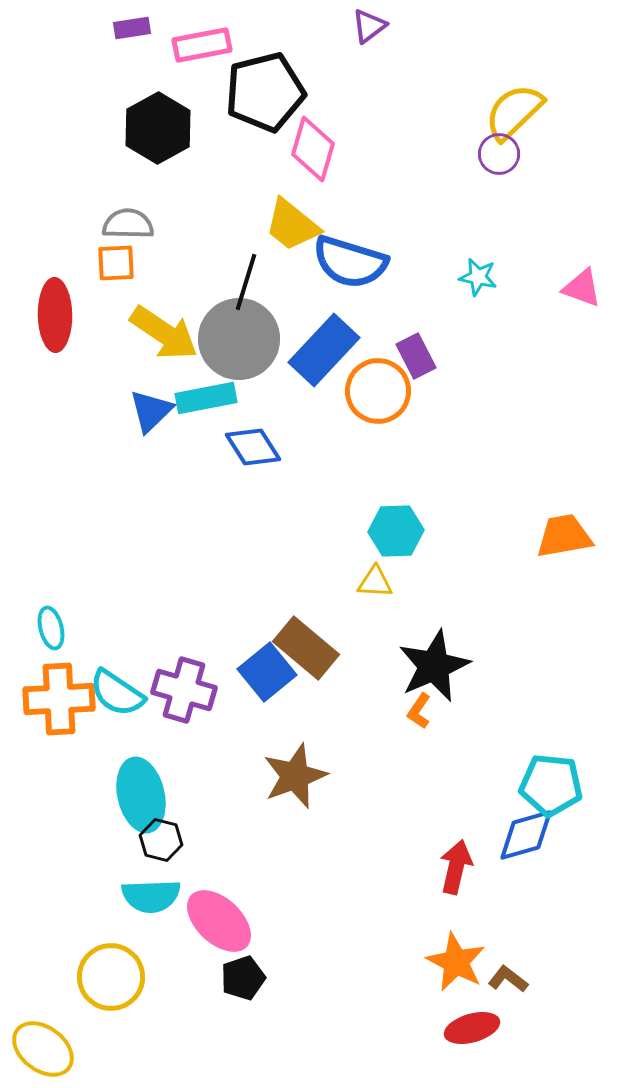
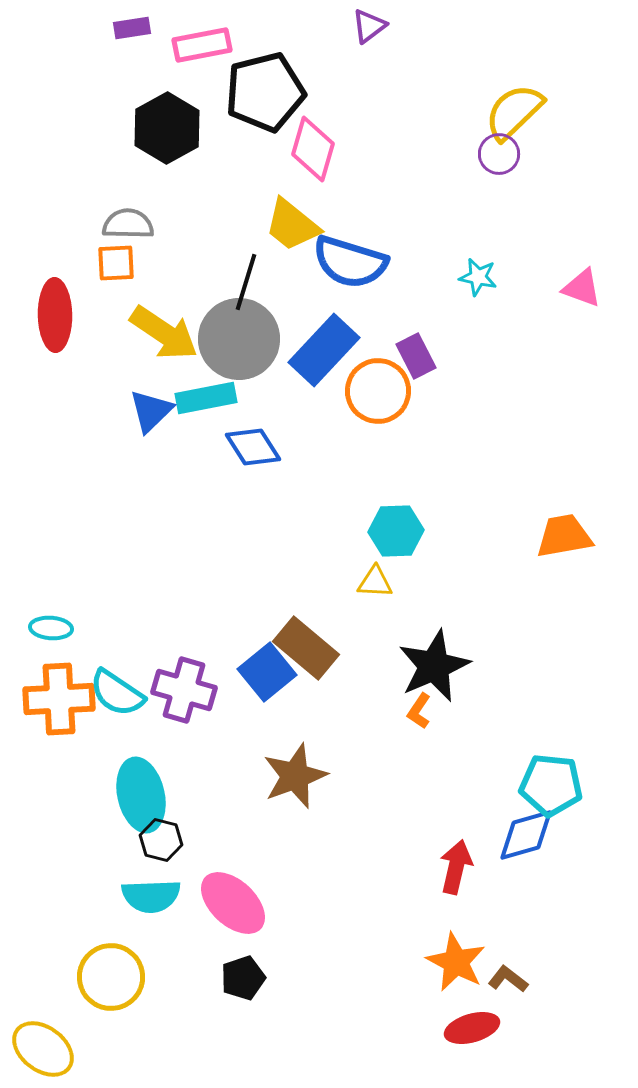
black hexagon at (158, 128): moved 9 px right
cyan ellipse at (51, 628): rotated 72 degrees counterclockwise
pink ellipse at (219, 921): moved 14 px right, 18 px up
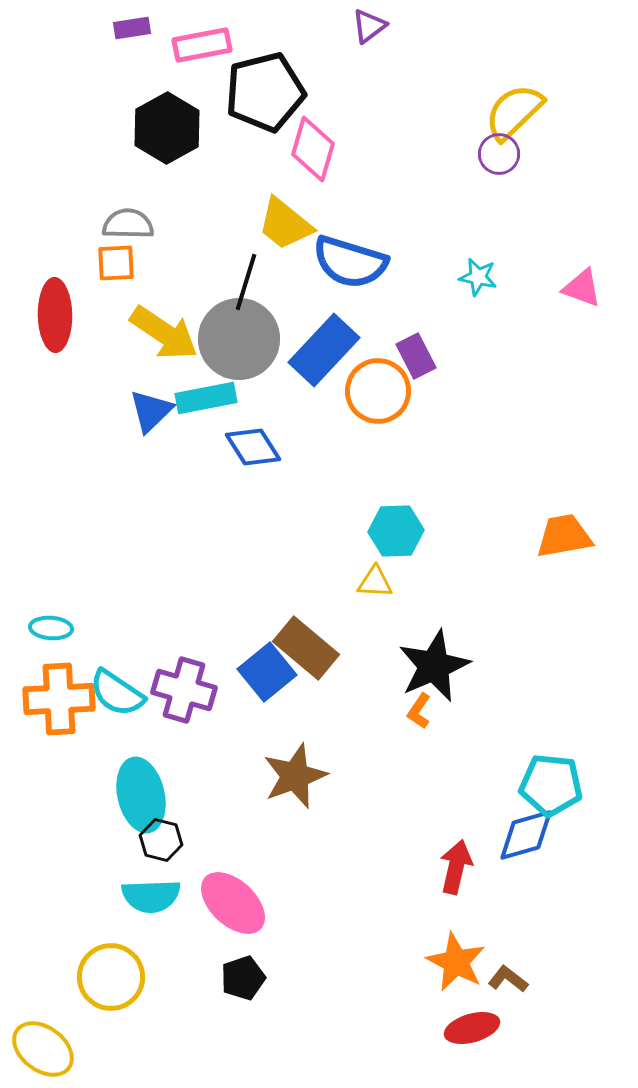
yellow trapezoid at (292, 225): moved 7 px left, 1 px up
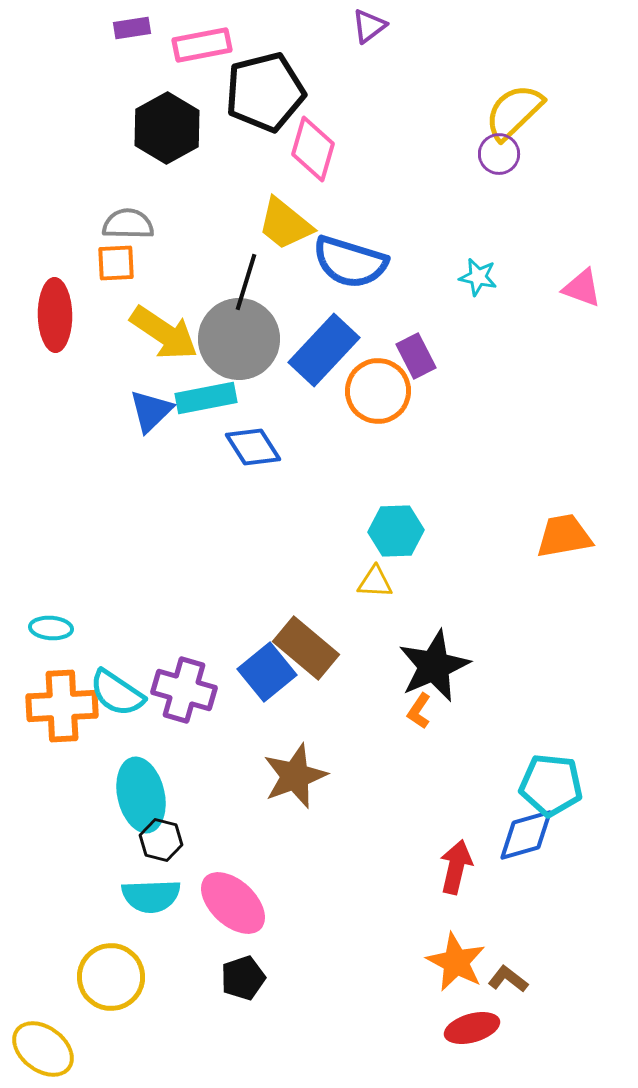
orange cross at (59, 699): moved 3 px right, 7 px down
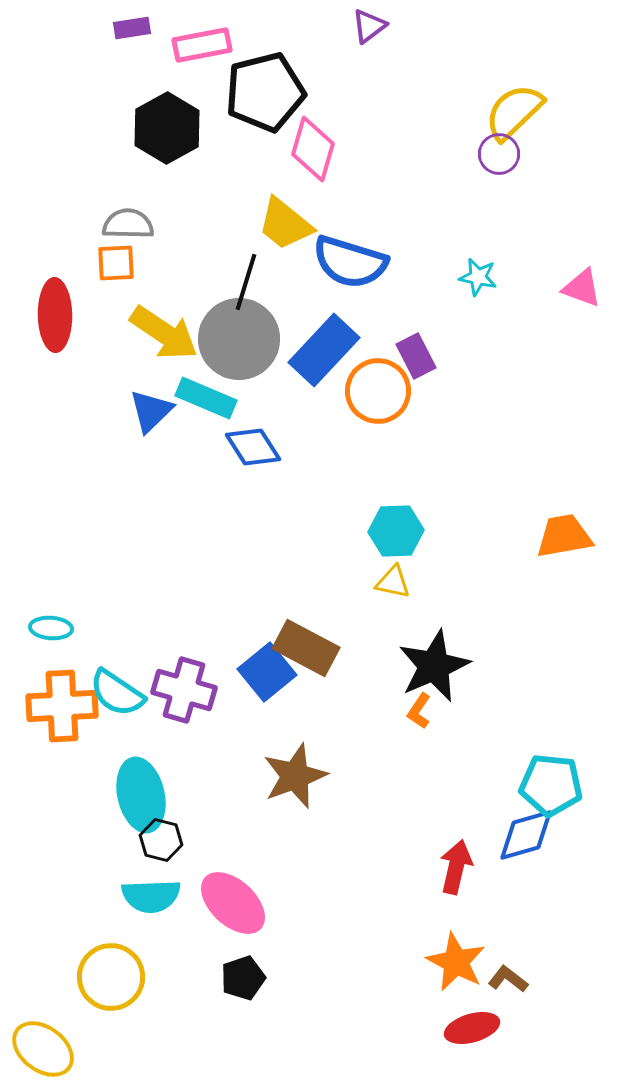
cyan rectangle at (206, 398): rotated 34 degrees clockwise
yellow triangle at (375, 582): moved 18 px right; rotated 9 degrees clockwise
brown rectangle at (306, 648): rotated 12 degrees counterclockwise
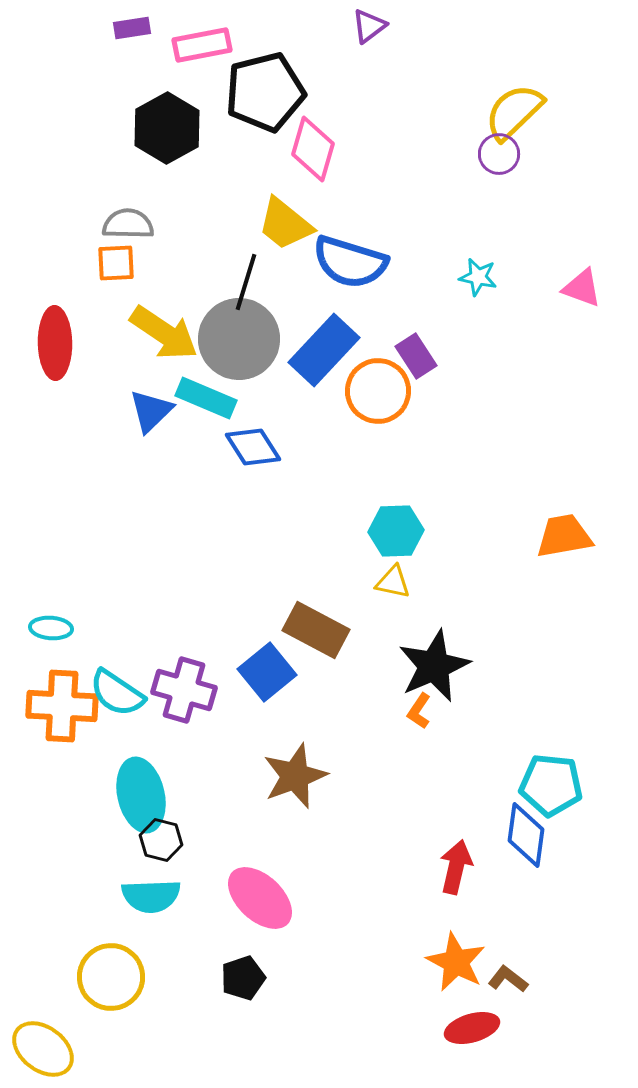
red ellipse at (55, 315): moved 28 px down
purple rectangle at (416, 356): rotated 6 degrees counterclockwise
brown rectangle at (306, 648): moved 10 px right, 18 px up
orange cross at (62, 706): rotated 6 degrees clockwise
blue diamond at (526, 835): rotated 66 degrees counterclockwise
pink ellipse at (233, 903): moved 27 px right, 5 px up
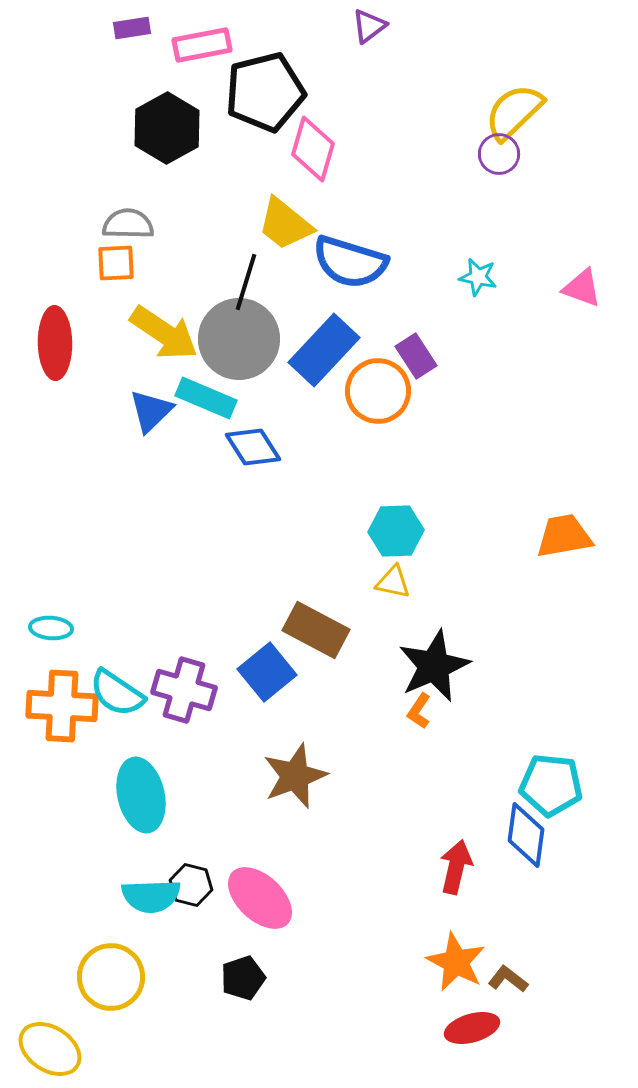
black hexagon at (161, 840): moved 30 px right, 45 px down
yellow ellipse at (43, 1049): moved 7 px right; rotated 4 degrees counterclockwise
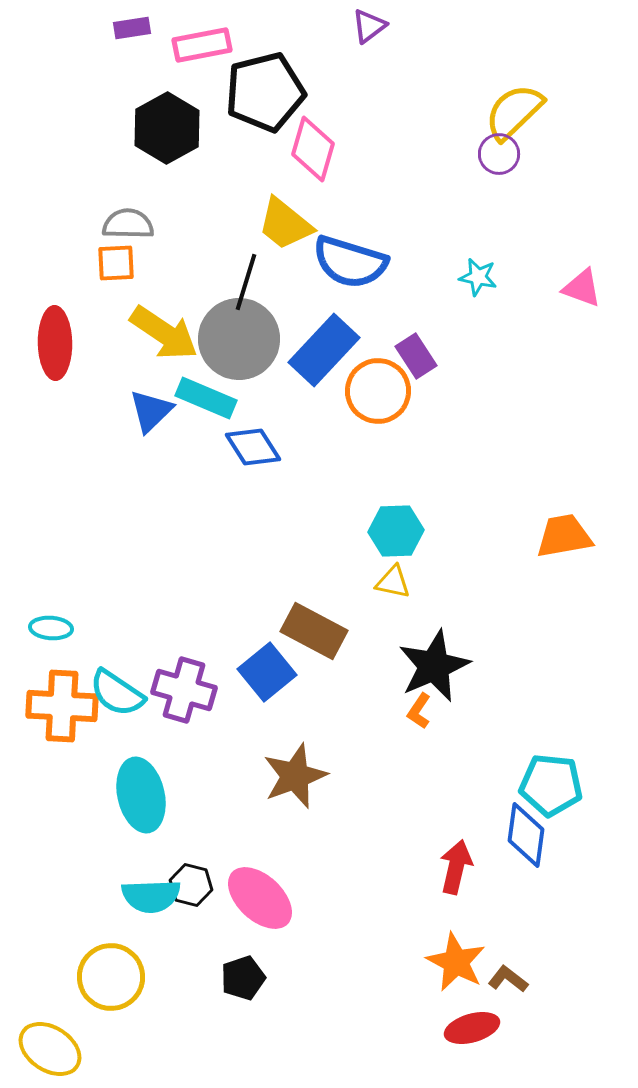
brown rectangle at (316, 630): moved 2 px left, 1 px down
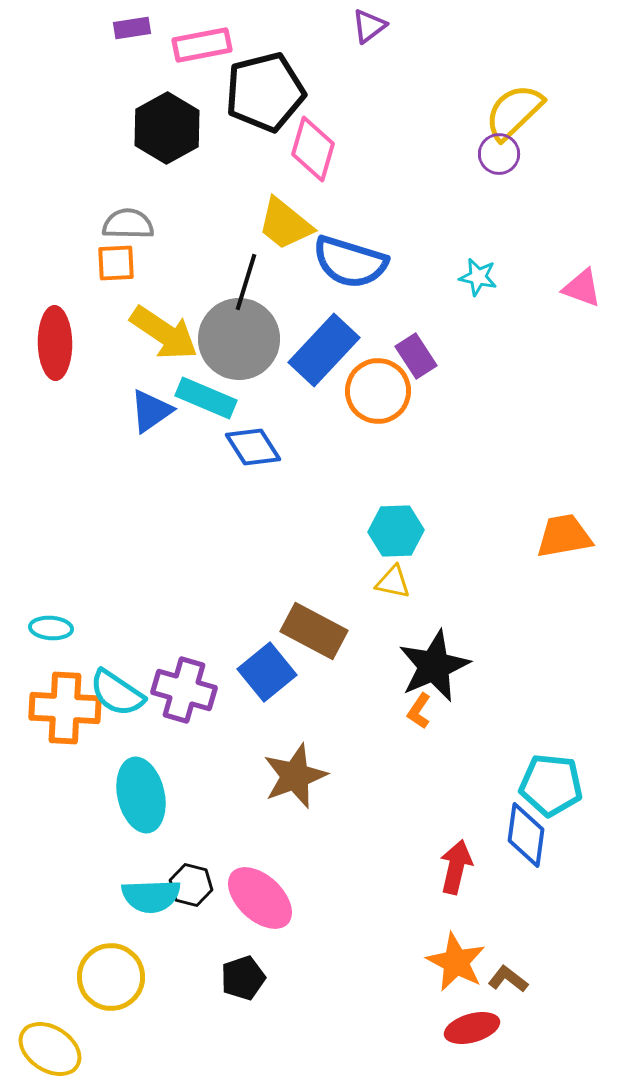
blue triangle at (151, 411): rotated 9 degrees clockwise
orange cross at (62, 706): moved 3 px right, 2 px down
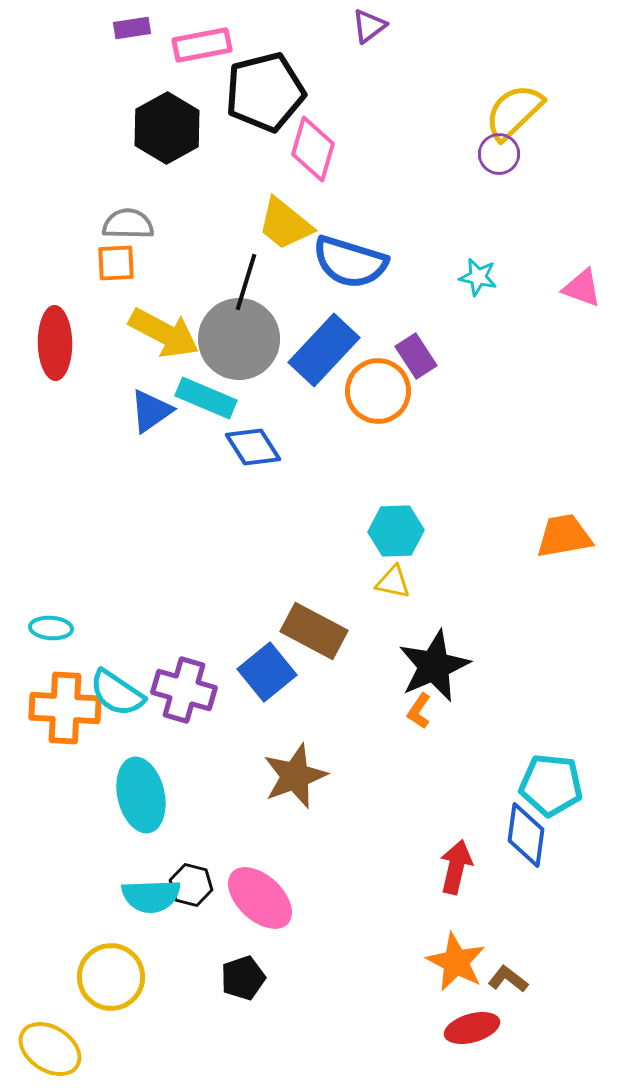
yellow arrow at (164, 333): rotated 6 degrees counterclockwise
